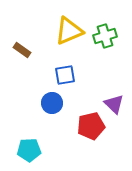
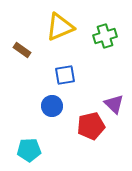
yellow triangle: moved 9 px left, 4 px up
blue circle: moved 3 px down
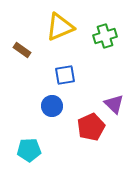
red pentagon: moved 1 px down; rotated 12 degrees counterclockwise
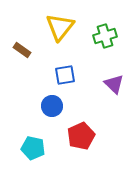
yellow triangle: rotated 28 degrees counterclockwise
purple triangle: moved 20 px up
red pentagon: moved 10 px left, 9 px down
cyan pentagon: moved 4 px right, 2 px up; rotated 15 degrees clockwise
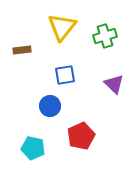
yellow triangle: moved 2 px right
brown rectangle: rotated 42 degrees counterclockwise
blue circle: moved 2 px left
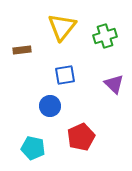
red pentagon: moved 1 px down
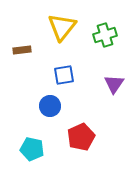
green cross: moved 1 px up
blue square: moved 1 px left
purple triangle: rotated 20 degrees clockwise
cyan pentagon: moved 1 px left, 1 px down
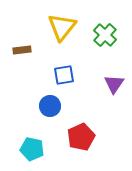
green cross: rotated 30 degrees counterclockwise
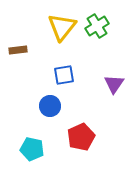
green cross: moved 8 px left, 9 px up; rotated 15 degrees clockwise
brown rectangle: moved 4 px left
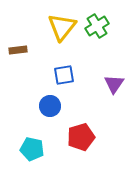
red pentagon: rotated 8 degrees clockwise
